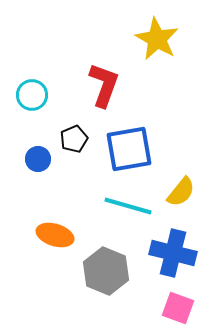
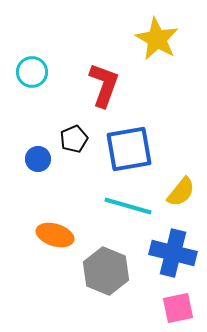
cyan circle: moved 23 px up
pink square: rotated 32 degrees counterclockwise
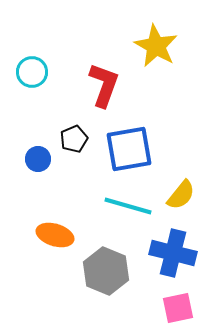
yellow star: moved 1 px left, 7 px down
yellow semicircle: moved 3 px down
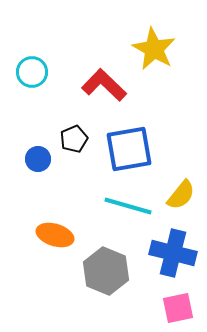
yellow star: moved 2 px left, 3 px down
red L-shape: rotated 66 degrees counterclockwise
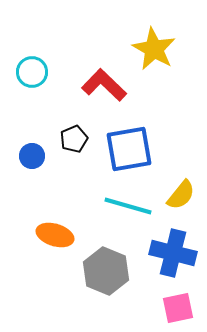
blue circle: moved 6 px left, 3 px up
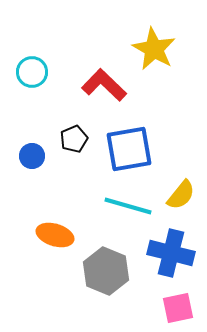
blue cross: moved 2 px left
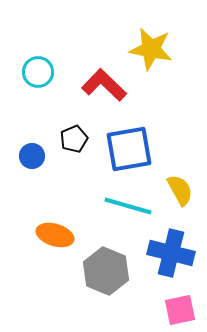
yellow star: moved 3 px left; rotated 18 degrees counterclockwise
cyan circle: moved 6 px right
yellow semicircle: moved 1 px left, 5 px up; rotated 68 degrees counterclockwise
pink square: moved 2 px right, 2 px down
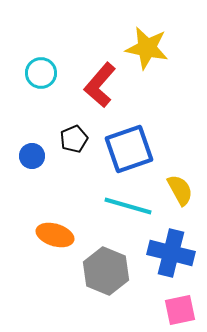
yellow star: moved 4 px left, 1 px up
cyan circle: moved 3 px right, 1 px down
red L-shape: moved 4 px left; rotated 93 degrees counterclockwise
blue square: rotated 9 degrees counterclockwise
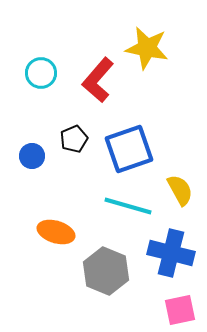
red L-shape: moved 2 px left, 5 px up
orange ellipse: moved 1 px right, 3 px up
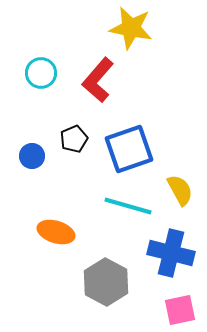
yellow star: moved 16 px left, 20 px up
gray hexagon: moved 11 px down; rotated 6 degrees clockwise
